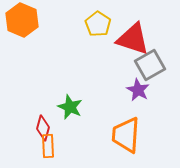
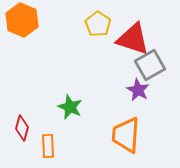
red diamond: moved 21 px left
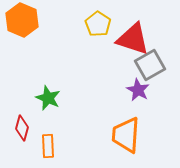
green star: moved 22 px left, 9 px up
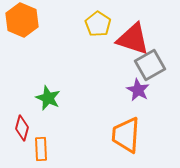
orange rectangle: moved 7 px left, 3 px down
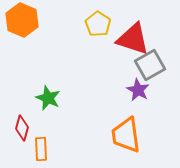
orange trapezoid: rotated 12 degrees counterclockwise
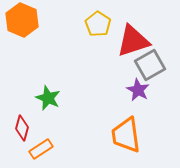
red triangle: moved 2 px down; rotated 36 degrees counterclockwise
orange rectangle: rotated 60 degrees clockwise
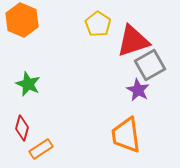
green star: moved 20 px left, 14 px up
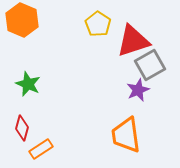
purple star: rotated 20 degrees clockwise
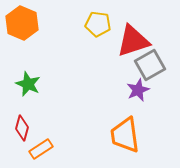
orange hexagon: moved 3 px down
yellow pentagon: rotated 25 degrees counterclockwise
orange trapezoid: moved 1 px left
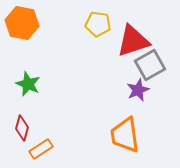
orange hexagon: rotated 12 degrees counterclockwise
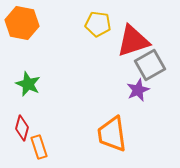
orange trapezoid: moved 13 px left, 1 px up
orange rectangle: moved 2 px left, 2 px up; rotated 75 degrees counterclockwise
